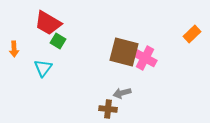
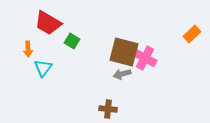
green square: moved 14 px right
orange arrow: moved 14 px right
gray arrow: moved 19 px up
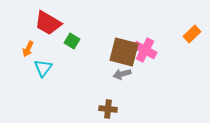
orange arrow: rotated 28 degrees clockwise
pink cross: moved 8 px up
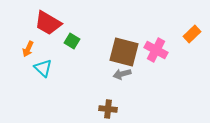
pink cross: moved 11 px right
cyan triangle: rotated 24 degrees counterclockwise
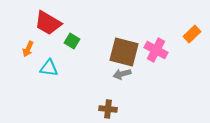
cyan triangle: moved 6 px right; rotated 36 degrees counterclockwise
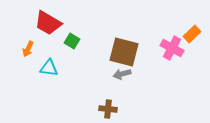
pink cross: moved 16 px right, 2 px up
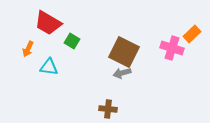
pink cross: rotated 10 degrees counterclockwise
brown square: rotated 12 degrees clockwise
cyan triangle: moved 1 px up
gray arrow: moved 1 px up
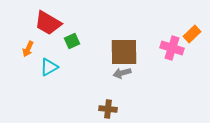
green square: rotated 35 degrees clockwise
brown square: rotated 28 degrees counterclockwise
cyan triangle: rotated 36 degrees counterclockwise
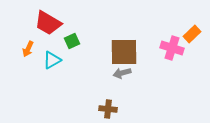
cyan triangle: moved 3 px right, 7 px up
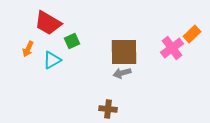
pink cross: rotated 35 degrees clockwise
